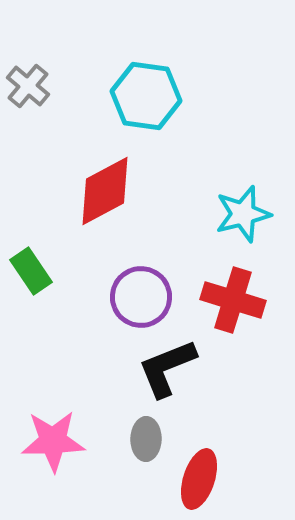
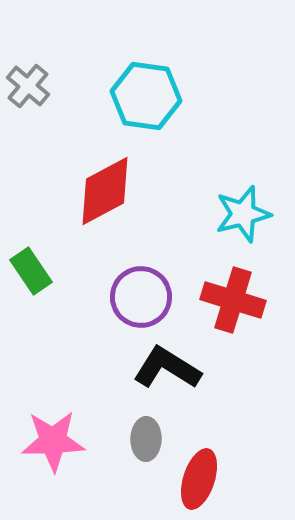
black L-shape: rotated 54 degrees clockwise
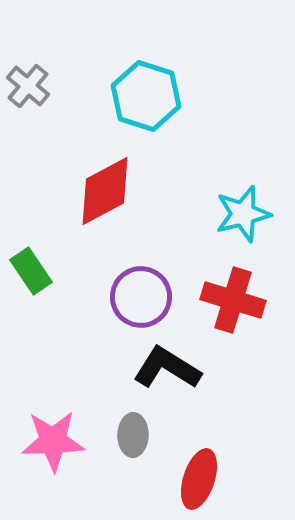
cyan hexagon: rotated 10 degrees clockwise
gray ellipse: moved 13 px left, 4 px up
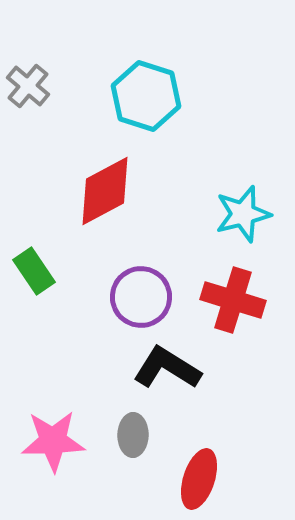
green rectangle: moved 3 px right
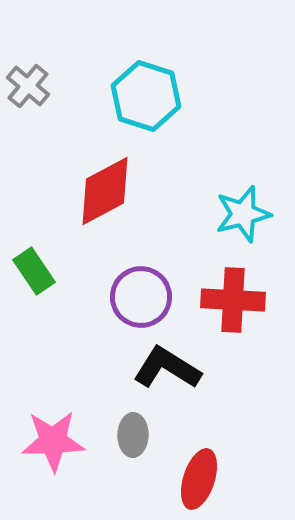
red cross: rotated 14 degrees counterclockwise
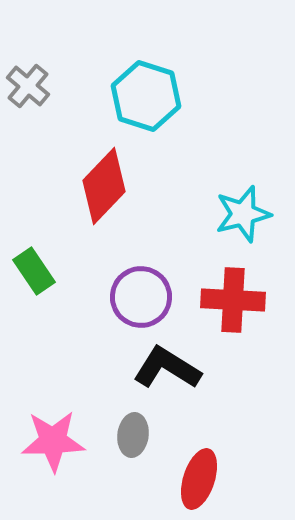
red diamond: moved 1 px left, 5 px up; rotated 18 degrees counterclockwise
gray ellipse: rotated 6 degrees clockwise
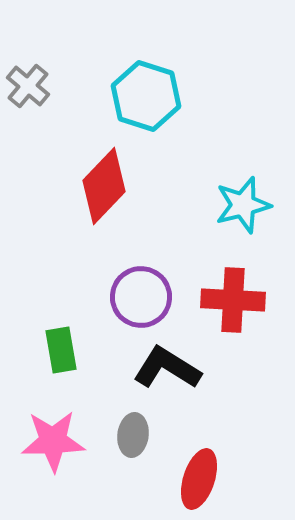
cyan star: moved 9 px up
green rectangle: moved 27 px right, 79 px down; rotated 24 degrees clockwise
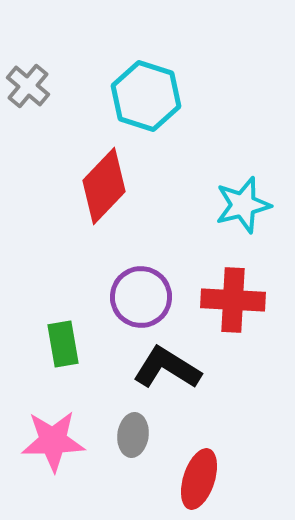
green rectangle: moved 2 px right, 6 px up
